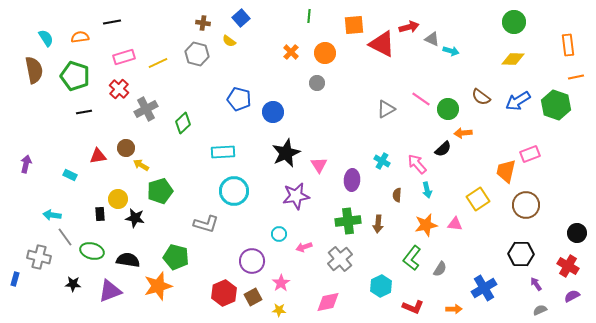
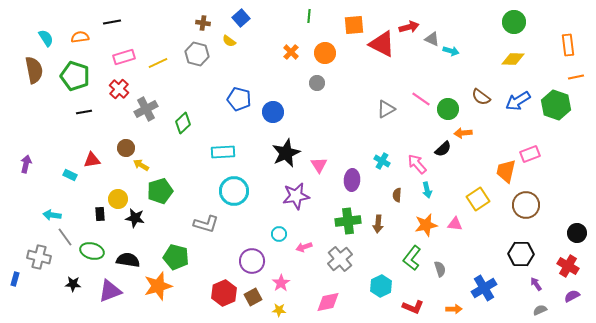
red triangle at (98, 156): moved 6 px left, 4 px down
gray semicircle at (440, 269): rotated 49 degrees counterclockwise
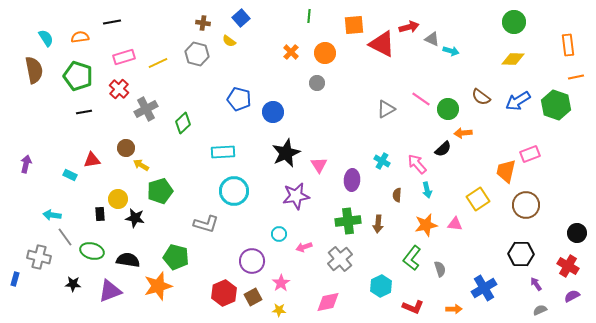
green pentagon at (75, 76): moved 3 px right
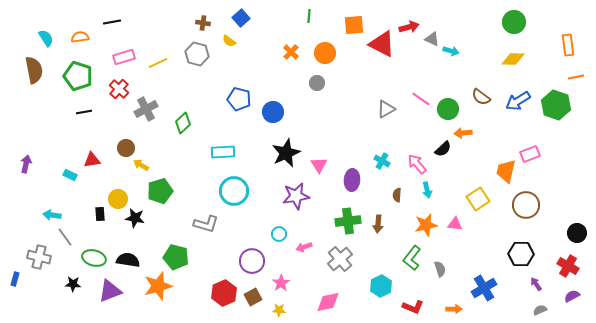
green ellipse at (92, 251): moved 2 px right, 7 px down
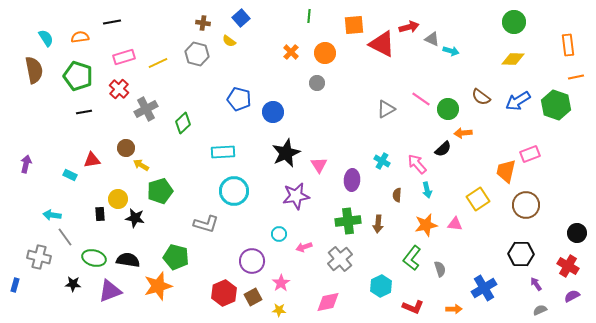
blue rectangle at (15, 279): moved 6 px down
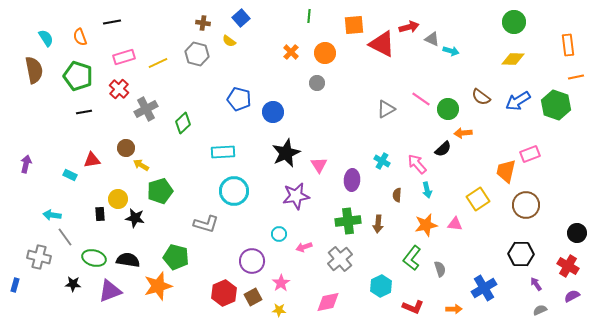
orange semicircle at (80, 37): rotated 102 degrees counterclockwise
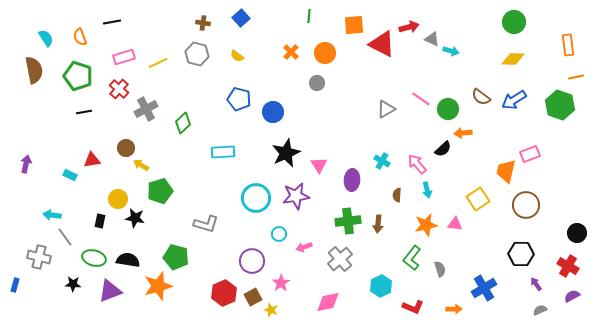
yellow semicircle at (229, 41): moved 8 px right, 15 px down
blue arrow at (518, 101): moved 4 px left, 1 px up
green hexagon at (556, 105): moved 4 px right
cyan circle at (234, 191): moved 22 px right, 7 px down
black rectangle at (100, 214): moved 7 px down; rotated 16 degrees clockwise
yellow star at (279, 310): moved 8 px left; rotated 16 degrees clockwise
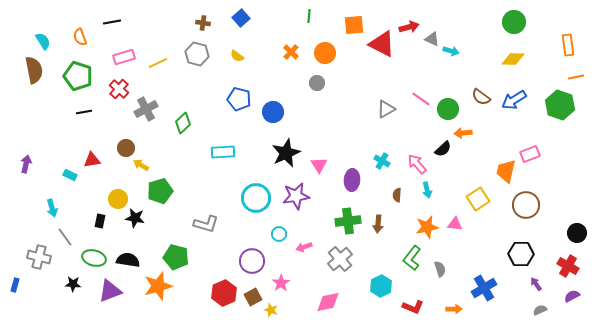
cyan semicircle at (46, 38): moved 3 px left, 3 px down
cyan arrow at (52, 215): moved 7 px up; rotated 114 degrees counterclockwise
orange star at (426, 225): moved 1 px right, 2 px down
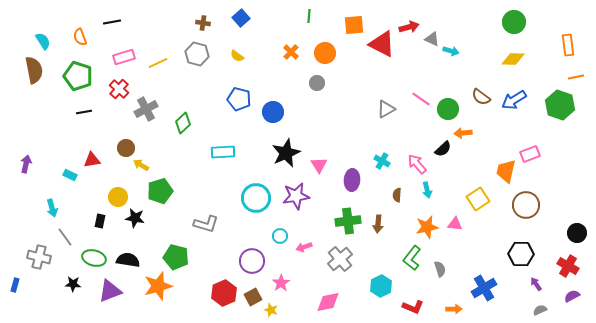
yellow circle at (118, 199): moved 2 px up
cyan circle at (279, 234): moved 1 px right, 2 px down
